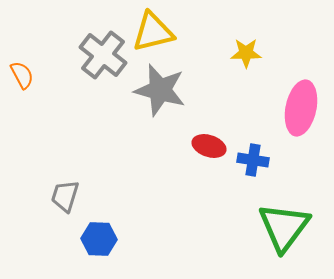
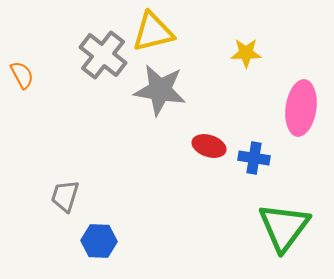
gray star: rotated 6 degrees counterclockwise
pink ellipse: rotated 4 degrees counterclockwise
blue cross: moved 1 px right, 2 px up
blue hexagon: moved 2 px down
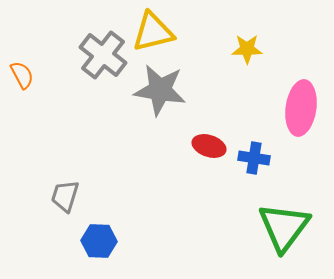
yellow star: moved 1 px right, 4 px up
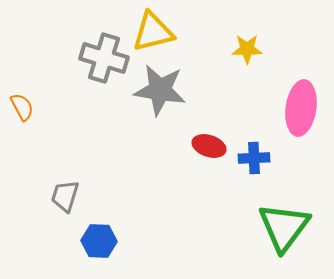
gray cross: moved 1 px right, 3 px down; rotated 21 degrees counterclockwise
orange semicircle: moved 32 px down
blue cross: rotated 12 degrees counterclockwise
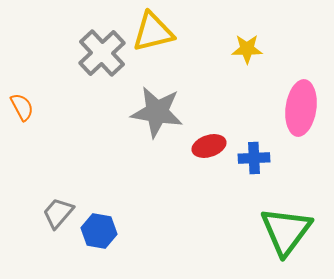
gray cross: moved 2 px left, 5 px up; rotated 30 degrees clockwise
gray star: moved 3 px left, 22 px down
red ellipse: rotated 36 degrees counterclockwise
gray trapezoid: moved 7 px left, 17 px down; rotated 24 degrees clockwise
green triangle: moved 2 px right, 4 px down
blue hexagon: moved 10 px up; rotated 8 degrees clockwise
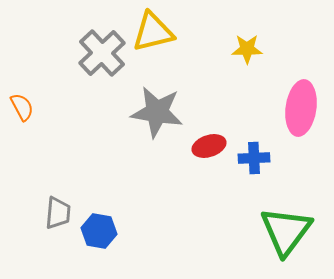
gray trapezoid: rotated 144 degrees clockwise
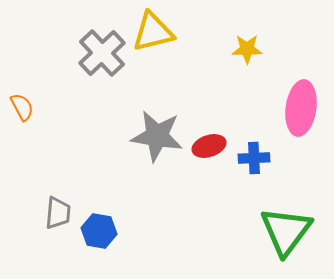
gray star: moved 24 px down
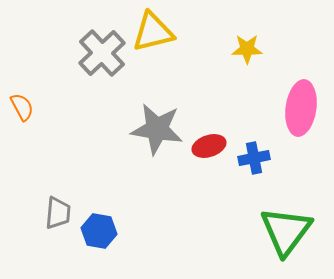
gray star: moved 7 px up
blue cross: rotated 8 degrees counterclockwise
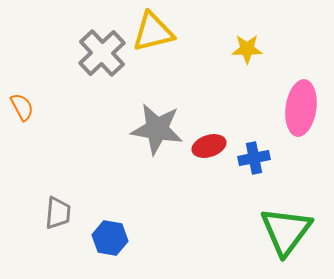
blue hexagon: moved 11 px right, 7 px down
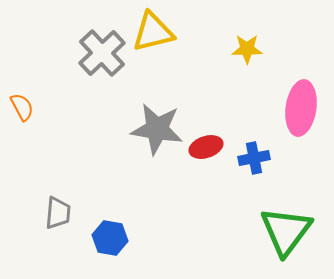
red ellipse: moved 3 px left, 1 px down
